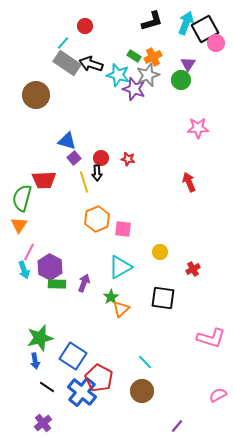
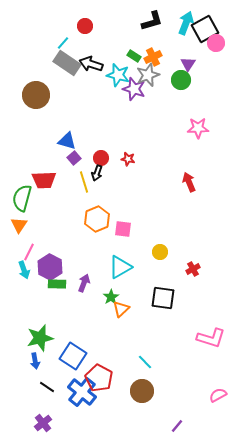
black arrow at (97, 173): rotated 21 degrees clockwise
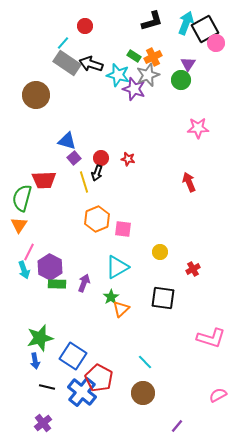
cyan triangle at (120, 267): moved 3 px left
black line at (47, 387): rotated 21 degrees counterclockwise
brown circle at (142, 391): moved 1 px right, 2 px down
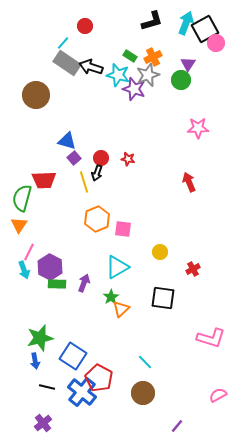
green rectangle at (134, 56): moved 4 px left
black arrow at (91, 64): moved 3 px down
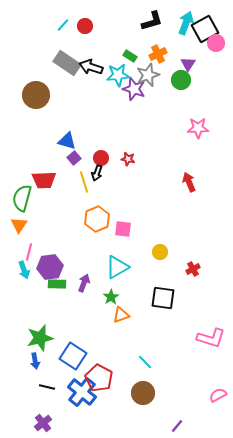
cyan line at (63, 43): moved 18 px up
orange cross at (153, 57): moved 5 px right, 3 px up
cyan star at (118, 75): rotated 20 degrees counterclockwise
pink line at (29, 252): rotated 12 degrees counterclockwise
purple hexagon at (50, 267): rotated 25 degrees clockwise
orange triangle at (121, 309): moved 6 px down; rotated 24 degrees clockwise
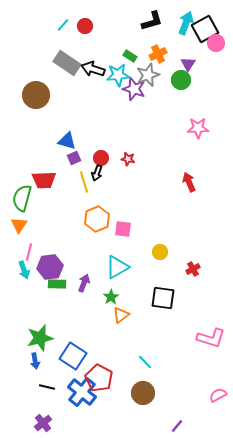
black arrow at (91, 67): moved 2 px right, 2 px down
purple square at (74, 158): rotated 16 degrees clockwise
orange triangle at (121, 315): rotated 18 degrees counterclockwise
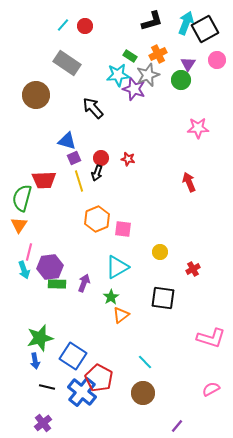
pink circle at (216, 43): moved 1 px right, 17 px down
black arrow at (93, 69): moved 39 px down; rotated 30 degrees clockwise
yellow line at (84, 182): moved 5 px left, 1 px up
pink semicircle at (218, 395): moved 7 px left, 6 px up
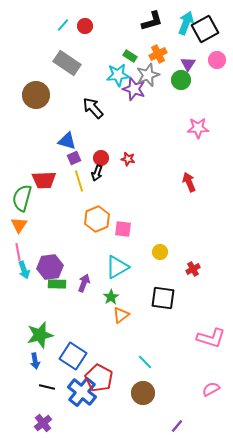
pink line at (29, 252): moved 11 px left; rotated 24 degrees counterclockwise
green star at (40, 338): moved 3 px up
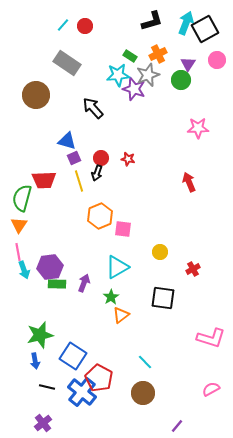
orange hexagon at (97, 219): moved 3 px right, 3 px up
